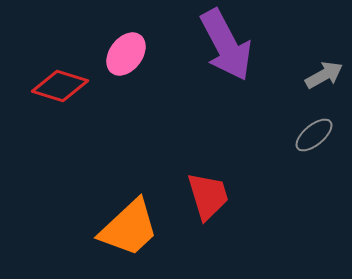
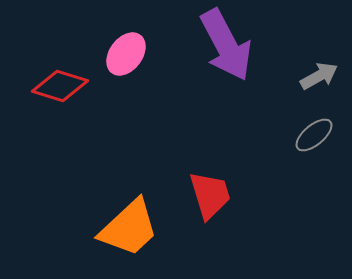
gray arrow: moved 5 px left, 1 px down
red trapezoid: moved 2 px right, 1 px up
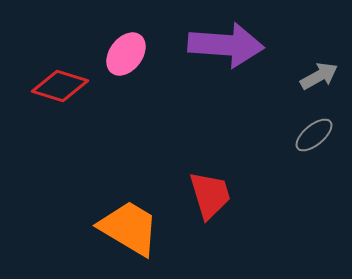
purple arrow: rotated 58 degrees counterclockwise
orange trapezoid: rotated 106 degrees counterclockwise
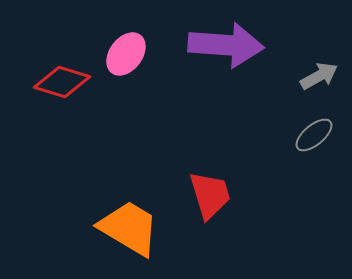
red diamond: moved 2 px right, 4 px up
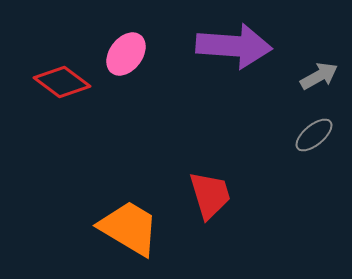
purple arrow: moved 8 px right, 1 px down
red diamond: rotated 20 degrees clockwise
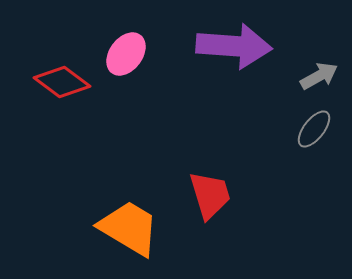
gray ellipse: moved 6 px up; rotated 12 degrees counterclockwise
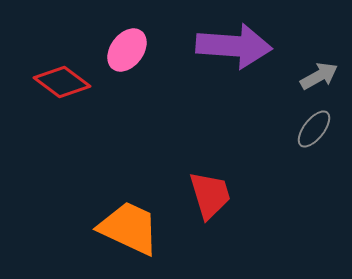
pink ellipse: moved 1 px right, 4 px up
orange trapezoid: rotated 6 degrees counterclockwise
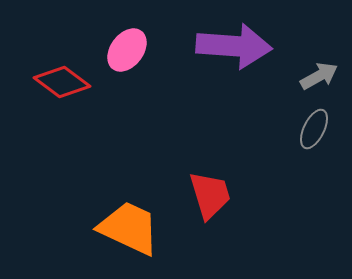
gray ellipse: rotated 12 degrees counterclockwise
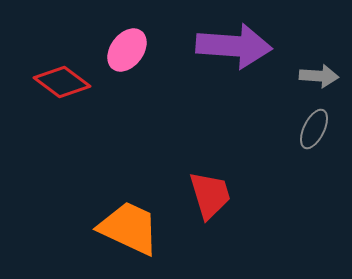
gray arrow: rotated 33 degrees clockwise
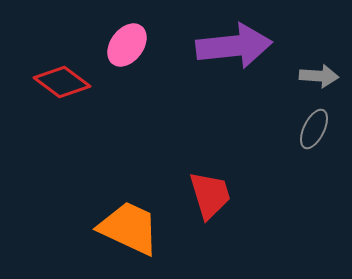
purple arrow: rotated 10 degrees counterclockwise
pink ellipse: moved 5 px up
